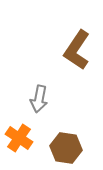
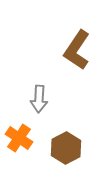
gray arrow: rotated 8 degrees counterclockwise
brown hexagon: rotated 24 degrees clockwise
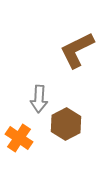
brown L-shape: rotated 30 degrees clockwise
brown hexagon: moved 24 px up
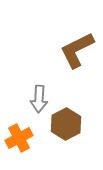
orange cross: rotated 28 degrees clockwise
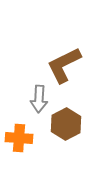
brown L-shape: moved 13 px left, 15 px down
orange cross: rotated 32 degrees clockwise
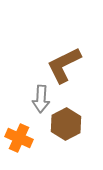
gray arrow: moved 2 px right
orange cross: rotated 20 degrees clockwise
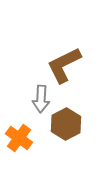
orange cross: rotated 12 degrees clockwise
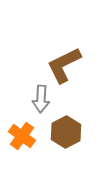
brown hexagon: moved 8 px down
orange cross: moved 3 px right, 2 px up
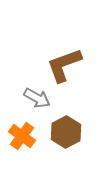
brown L-shape: rotated 6 degrees clockwise
gray arrow: moved 4 px left, 1 px up; rotated 64 degrees counterclockwise
